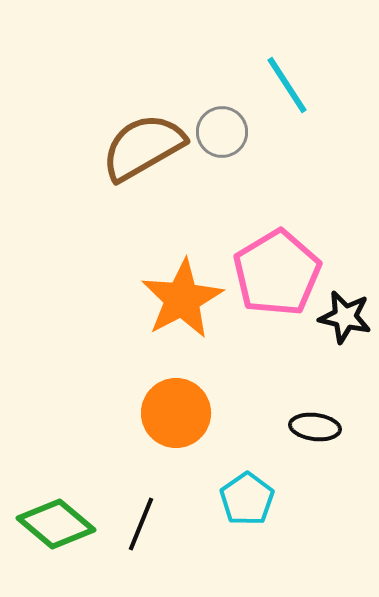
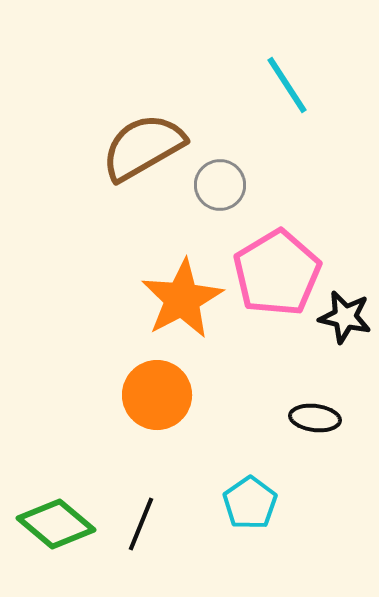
gray circle: moved 2 px left, 53 px down
orange circle: moved 19 px left, 18 px up
black ellipse: moved 9 px up
cyan pentagon: moved 3 px right, 4 px down
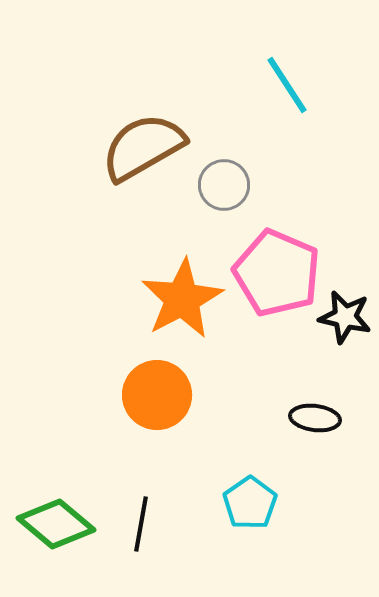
gray circle: moved 4 px right
pink pentagon: rotated 18 degrees counterclockwise
black line: rotated 12 degrees counterclockwise
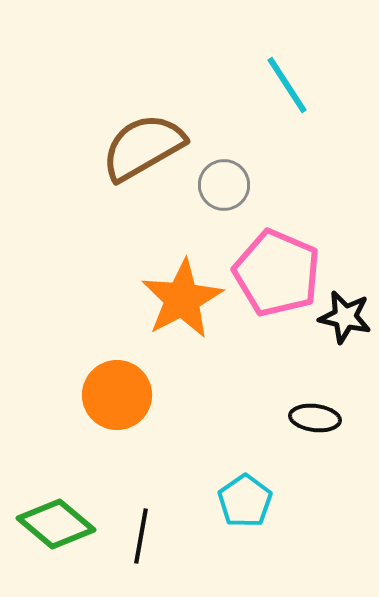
orange circle: moved 40 px left
cyan pentagon: moved 5 px left, 2 px up
black line: moved 12 px down
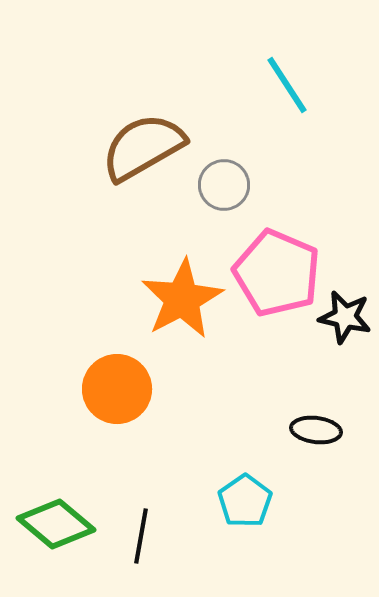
orange circle: moved 6 px up
black ellipse: moved 1 px right, 12 px down
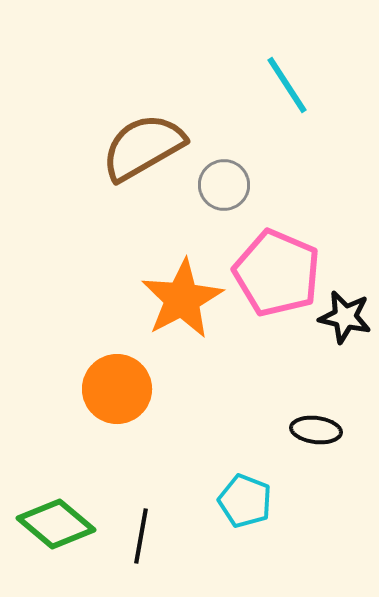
cyan pentagon: rotated 16 degrees counterclockwise
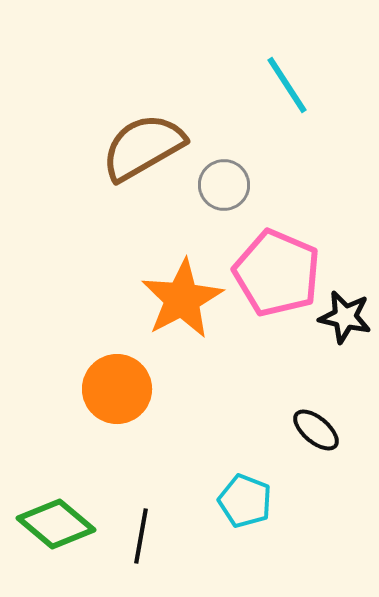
black ellipse: rotated 33 degrees clockwise
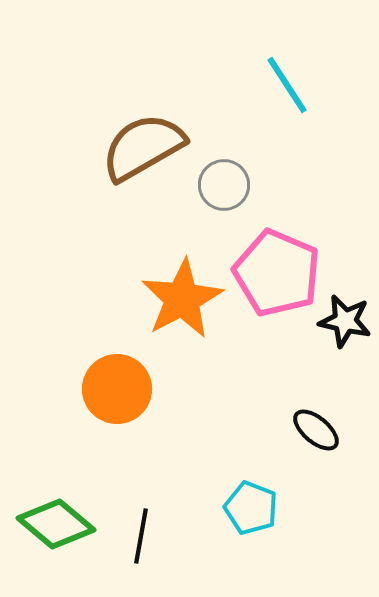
black star: moved 4 px down
cyan pentagon: moved 6 px right, 7 px down
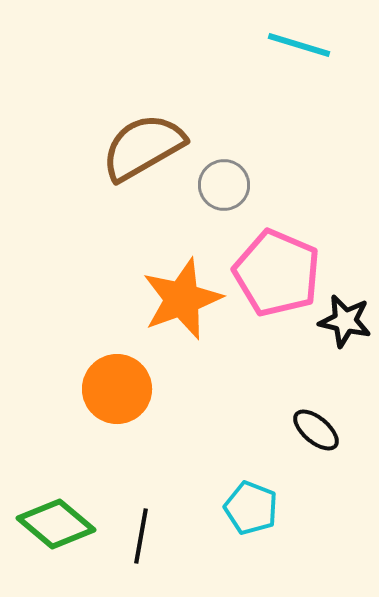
cyan line: moved 12 px right, 40 px up; rotated 40 degrees counterclockwise
orange star: rotated 8 degrees clockwise
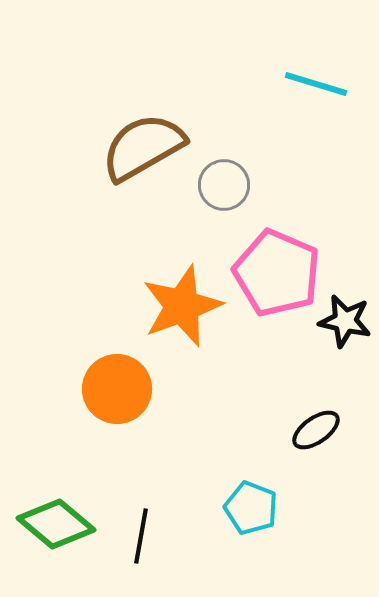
cyan line: moved 17 px right, 39 px down
orange star: moved 7 px down
black ellipse: rotated 75 degrees counterclockwise
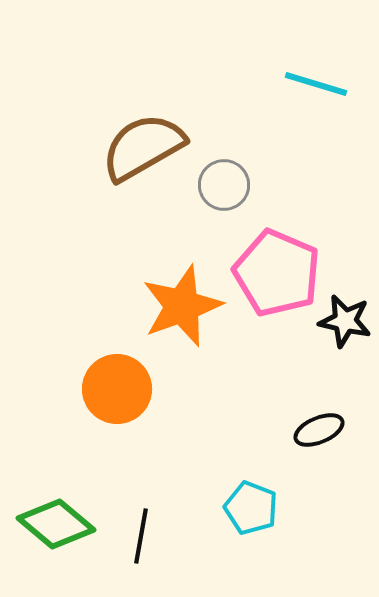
black ellipse: moved 3 px right; rotated 12 degrees clockwise
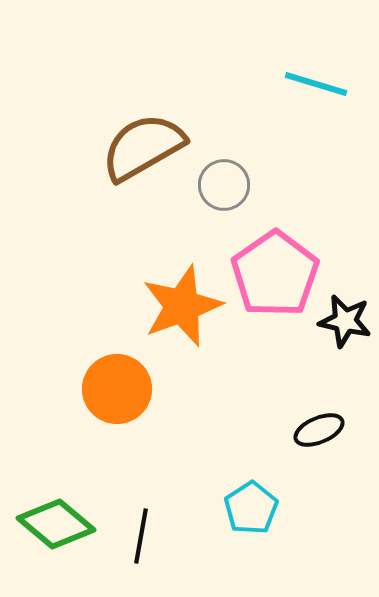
pink pentagon: moved 2 px left, 1 px down; rotated 14 degrees clockwise
cyan pentagon: rotated 18 degrees clockwise
